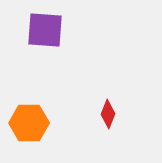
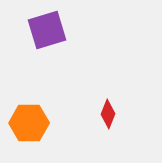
purple square: moved 2 px right; rotated 21 degrees counterclockwise
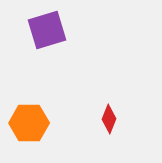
red diamond: moved 1 px right, 5 px down
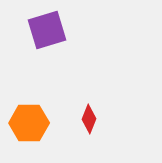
red diamond: moved 20 px left
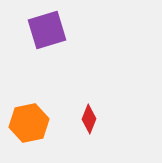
orange hexagon: rotated 12 degrees counterclockwise
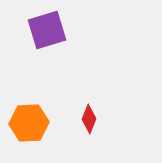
orange hexagon: rotated 9 degrees clockwise
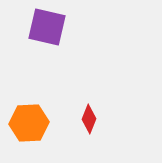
purple square: moved 3 px up; rotated 30 degrees clockwise
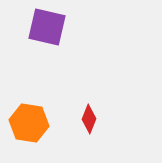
orange hexagon: rotated 12 degrees clockwise
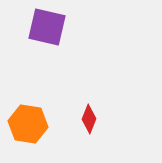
orange hexagon: moved 1 px left, 1 px down
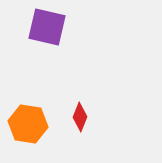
red diamond: moved 9 px left, 2 px up
